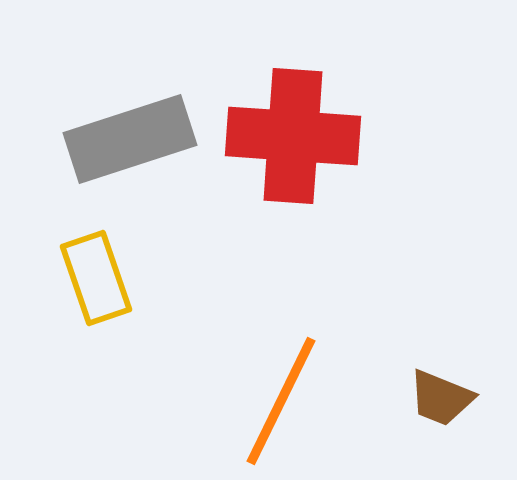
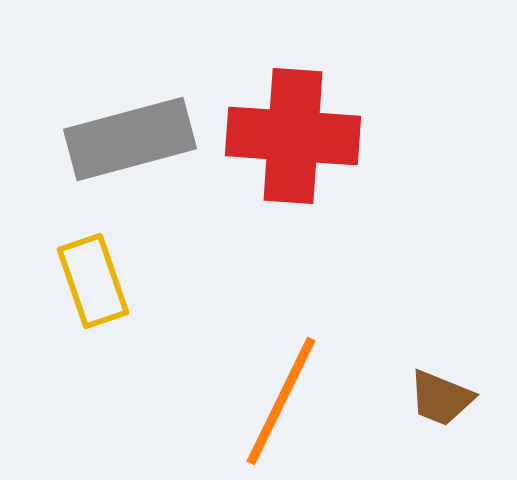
gray rectangle: rotated 3 degrees clockwise
yellow rectangle: moved 3 px left, 3 px down
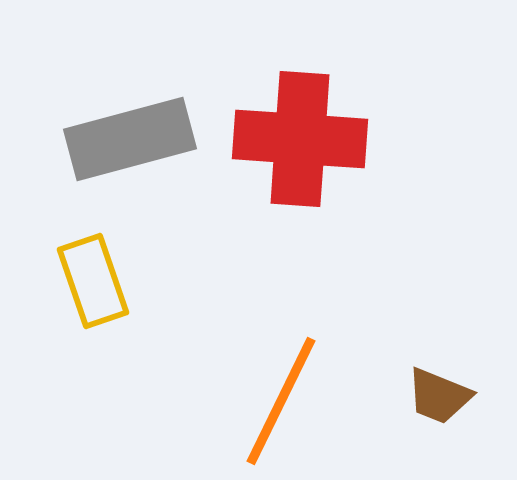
red cross: moved 7 px right, 3 px down
brown trapezoid: moved 2 px left, 2 px up
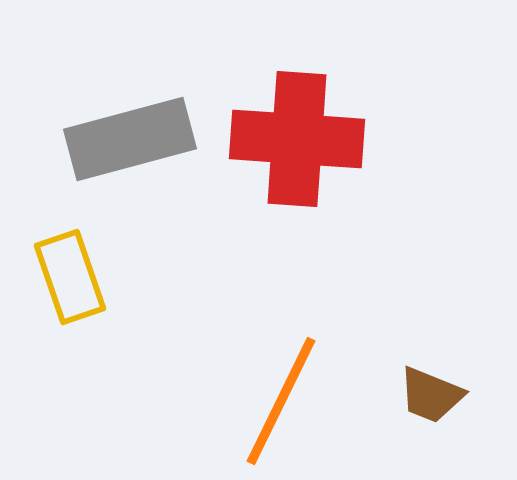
red cross: moved 3 px left
yellow rectangle: moved 23 px left, 4 px up
brown trapezoid: moved 8 px left, 1 px up
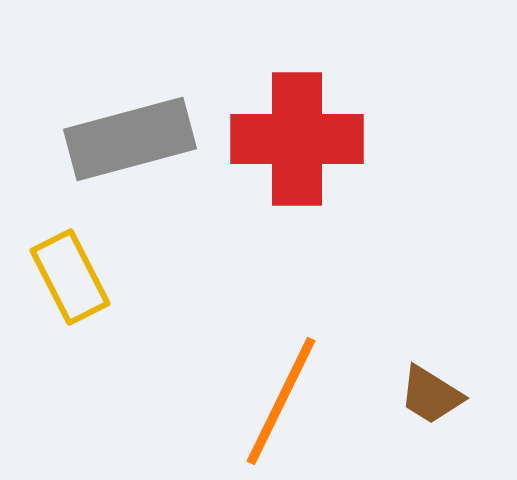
red cross: rotated 4 degrees counterclockwise
yellow rectangle: rotated 8 degrees counterclockwise
brown trapezoid: rotated 10 degrees clockwise
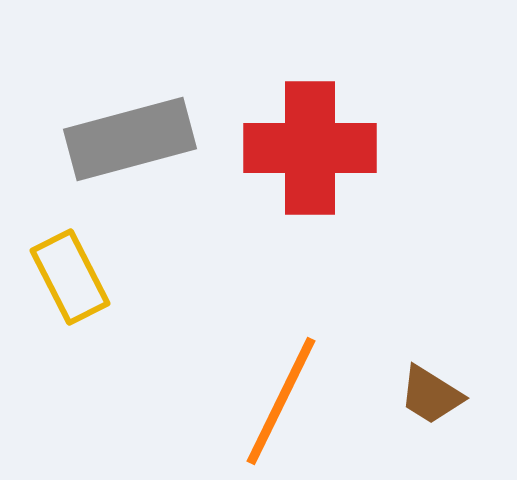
red cross: moved 13 px right, 9 px down
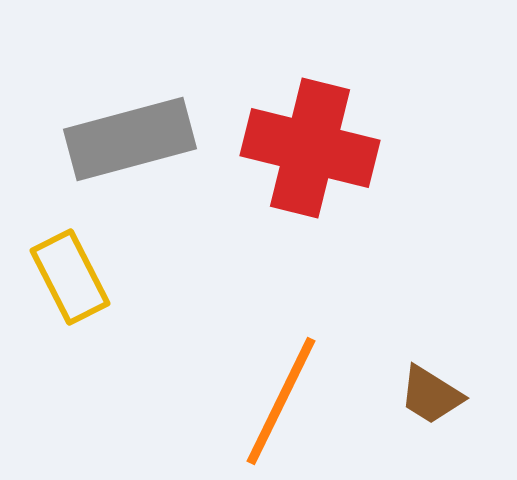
red cross: rotated 14 degrees clockwise
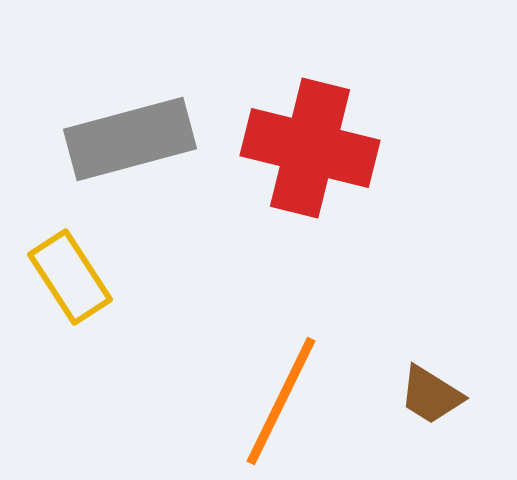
yellow rectangle: rotated 6 degrees counterclockwise
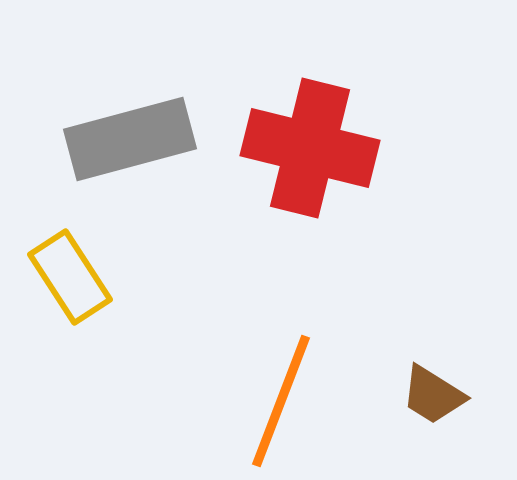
brown trapezoid: moved 2 px right
orange line: rotated 5 degrees counterclockwise
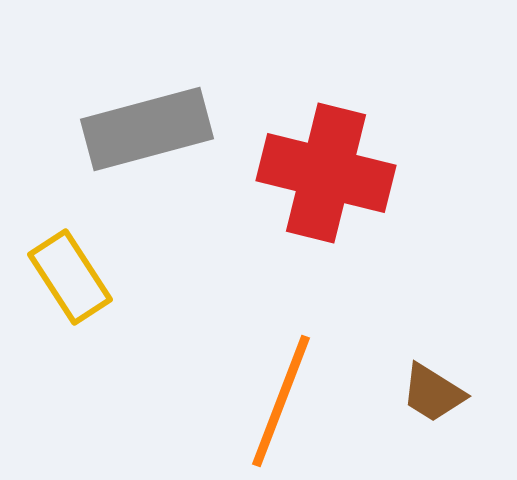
gray rectangle: moved 17 px right, 10 px up
red cross: moved 16 px right, 25 px down
brown trapezoid: moved 2 px up
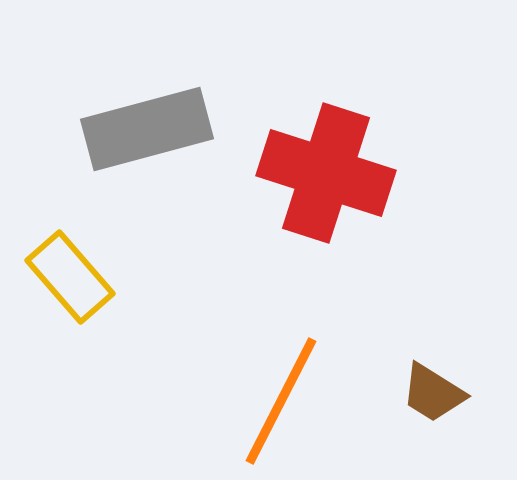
red cross: rotated 4 degrees clockwise
yellow rectangle: rotated 8 degrees counterclockwise
orange line: rotated 6 degrees clockwise
